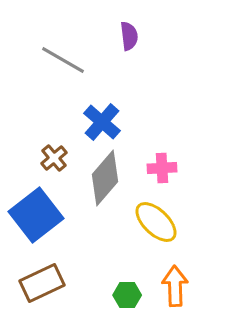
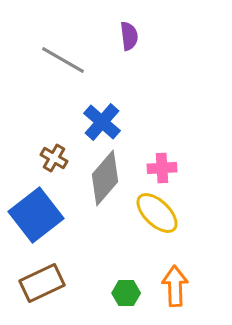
brown cross: rotated 20 degrees counterclockwise
yellow ellipse: moved 1 px right, 9 px up
green hexagon: moved 1 px left, 2 px up
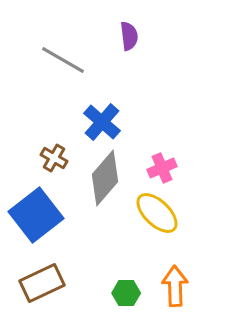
pink cross: rotated 20 degrees counterclockwise
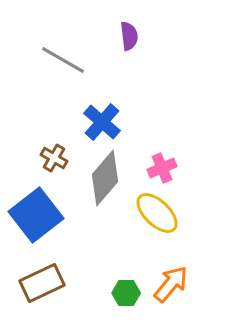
orange arrow: moved 4 px left, 2 px up; rotated 42 degrees clockwise
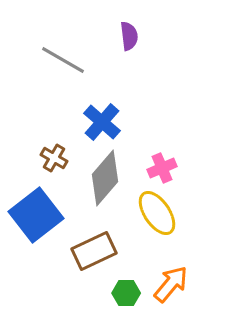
yellow ellipse: rotated 12 degrees clockwise
brown rectangle: moved 52 px right, 32 px up
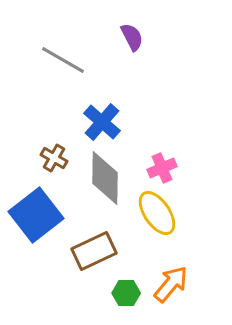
purple semicircle: moved 3 px right, 1 px down; rotated 20 degrees counterclockwise
gray diamond: rotated 40 degrees counterclockwise
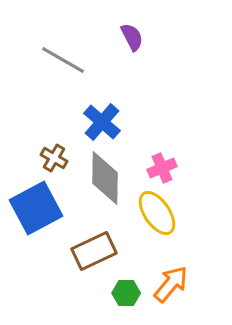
blue square: moved 7 px up; rotated 10 degrees clockwise
